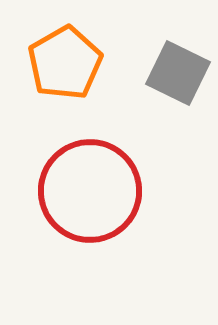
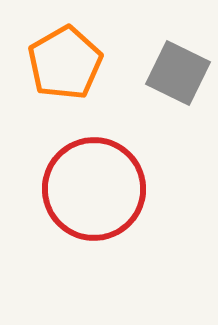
red circle: moved 4 px right, 2 px up
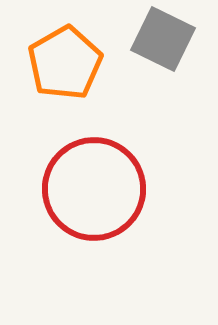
gray square: moved 15 px left, 34 px up
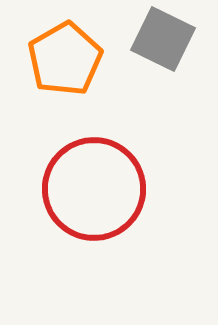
orange pentagon: moved 4 px up
